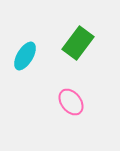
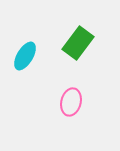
pink ellipse: rotated 52 degrees clockwise
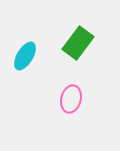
pink ellipse: moved 3 px up
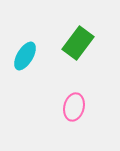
pink ellipse: moved 3 px right, 8 px down
